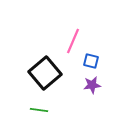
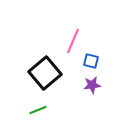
green line: moved 1 px left; rotated 30 degrees counterclockwise
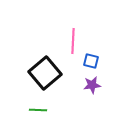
pink line: rotated 20 degrees counterclockwise
green line: rotated 24 degrees clockwise
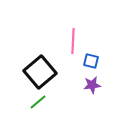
black square: moved 5 px left, 1 px up
green line: moved 8 px up; rotated 42 degrees counterclockwise
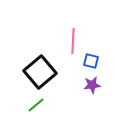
green line: moved 2 px left, 3 px down
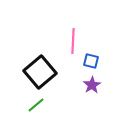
purple star: rotated 24 degrees counterclockwise
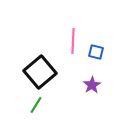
blue square: moved 5 px right, 9 px up
green line: rotated 18 degrees counterclockwise
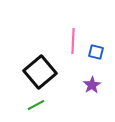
green line: rotated 30 degrees clockwise
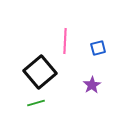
pink line: moved 8 px left
blue square: moved 2 px right, 4 px up; rotated 28 degrees counterclockwise
green line: moved 2 px up; rotated 12 degrees clockwise
